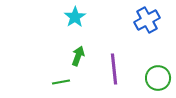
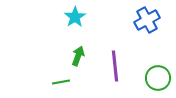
purple line: moved 1 px right, 3 px up
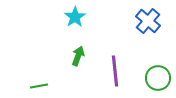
blue cross: moved 1 px right, 1 px down; rotated 20 degrees counterclockwise
purple line: moved 5 px down
green line: moved 22 px left, 4 px down
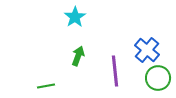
blue cross: moved 1 px left, 29 px down
green line: moved 7 px right
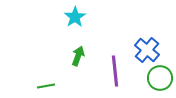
green circle: moved 2 px right
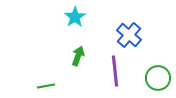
blue cross: moved 18 px left, 15 px up
green circle: moved 2 px left
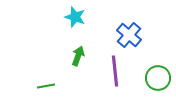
cyan star: rotated 20 degrees counterclockwise
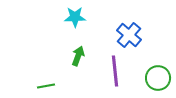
cyan star: rotated 20 degrees counterclockwise
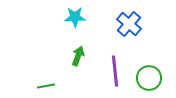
blue cross: moved 11 px up
green circle: moved 9 px left
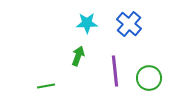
cyan star: moved 12 px right, 6 px down
